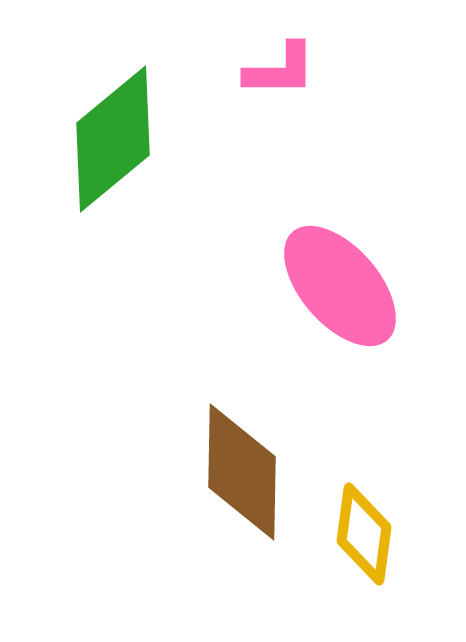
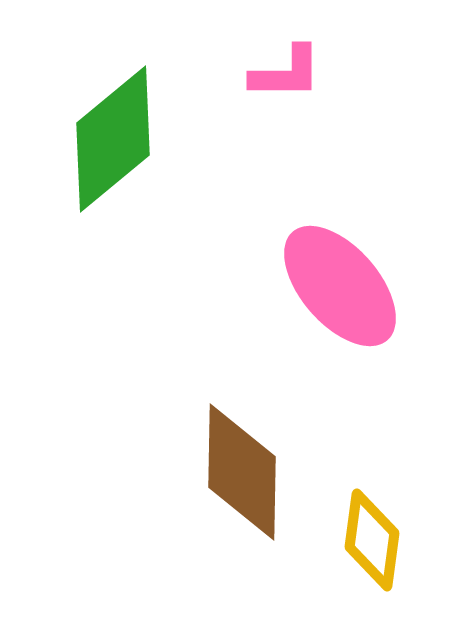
pink L-shape: moved 6 px right, 3 px down
yellow diamond: moved 8 px right, 6 px down
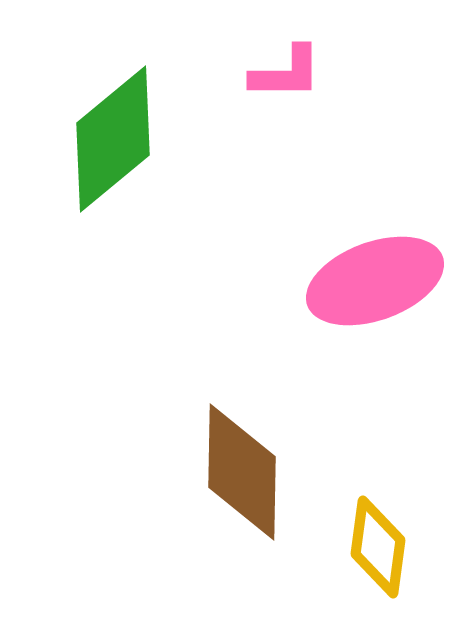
pink ellipse: moved 35 px right, 5 px up; rotated 69 degrees counterclockwise
yellow diamond: moved 6 px right, 7 px down
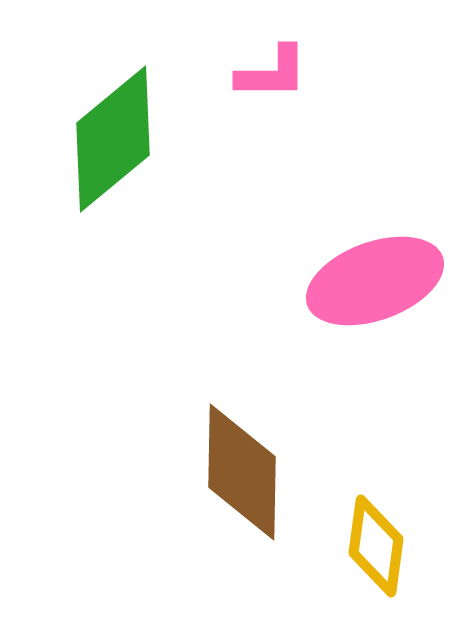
pink L-shape: moved 14 px left
yellow diamond: moved 2 px left, 1 px up
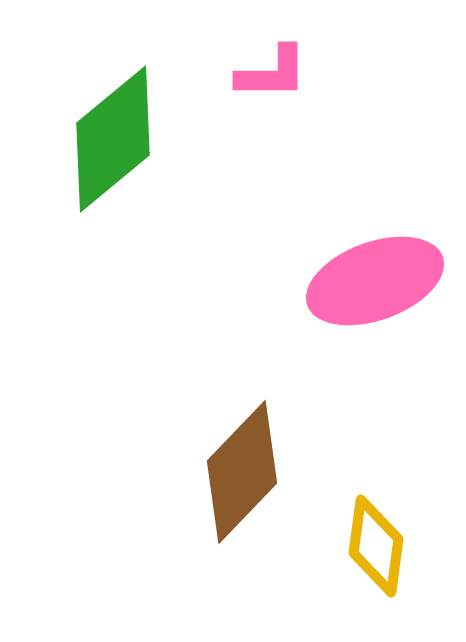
brown diamond: rotated 43 degrees clockwise
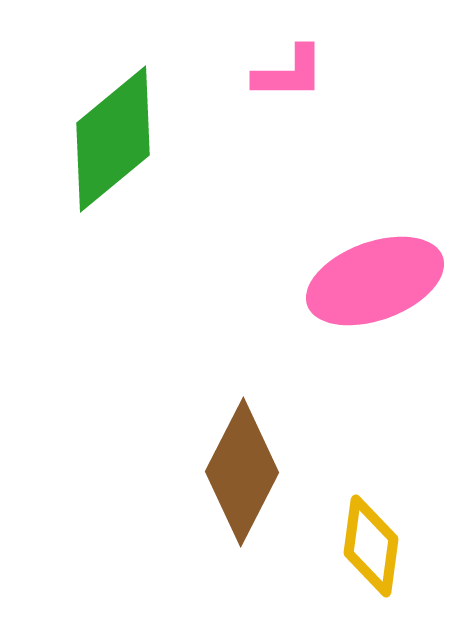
pink L-shape: moved 17 px right
brown diamond: rotated 17 degrees counterclockwise
yellow diamond: moved 5 px left
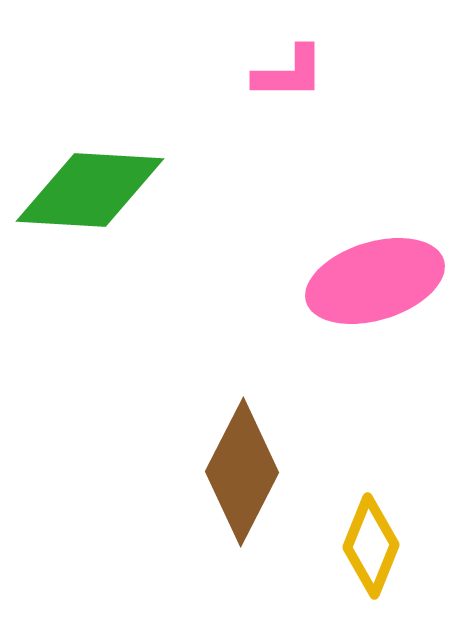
green diamond: moved 23 px left, 51 px down; rotated 43 degrees clockwise
pink ellipse: rotated 3 degrees clockwise
yellow diamond: rotated 14 degrees clockwise
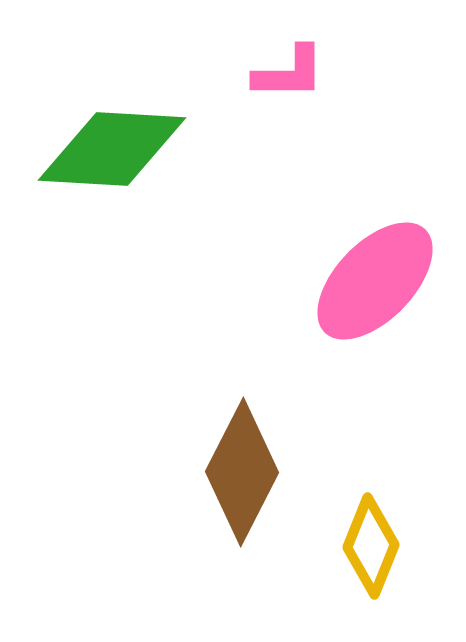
green diamond: moved 22 px right, 41 px up
pink ellipse: rotated 29 degrees counterclockwise
